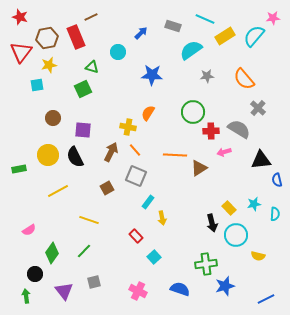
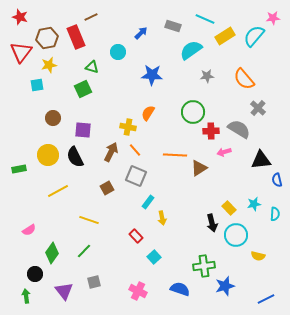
green cross at (206, 264): moved 2 px left, 2 px down
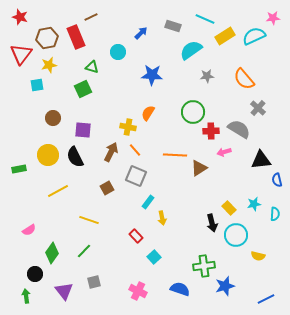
cyan semicircle at (254, 36): rotated 25 degrees clockwise
red triangle at (21, 52): moved 2 px down
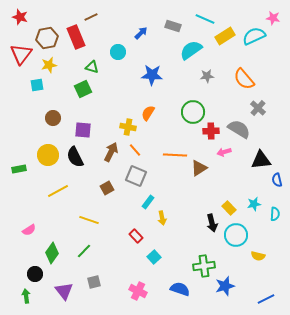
pink star at (273, 18): rotated 16 degrees clockwise
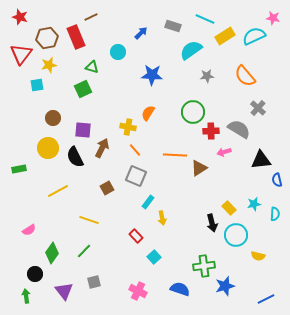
orange semicircle at (244, 79): moved 1 px right, 3 px up
brown arrow at (111, 152): moved 9 px left, 4 px up
yellow circle at (48, 155): moved 7 px up
